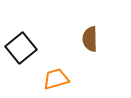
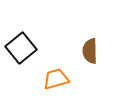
brown semicircle: moved 12 px down
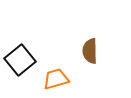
black square: moved 1 px left, 12 px down
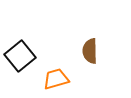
black square: moved 4 px up
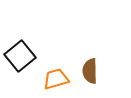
brown semicircle: moved 20 px down
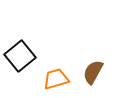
brown semicircle: moved 3 px right, 1 px down; rotated 30 degrees clockwise
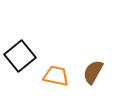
orange trapezoid: moved 3 px up; rotated 28 degrees clockwise
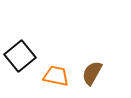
brown semicircle: moved 1 px left, 1 px down
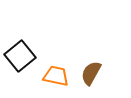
brown semicircle: moved 1 px left
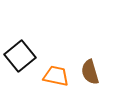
brown semicircle: moved 1 px left, 1 px up; rotated 45 degrees counterclockwise
